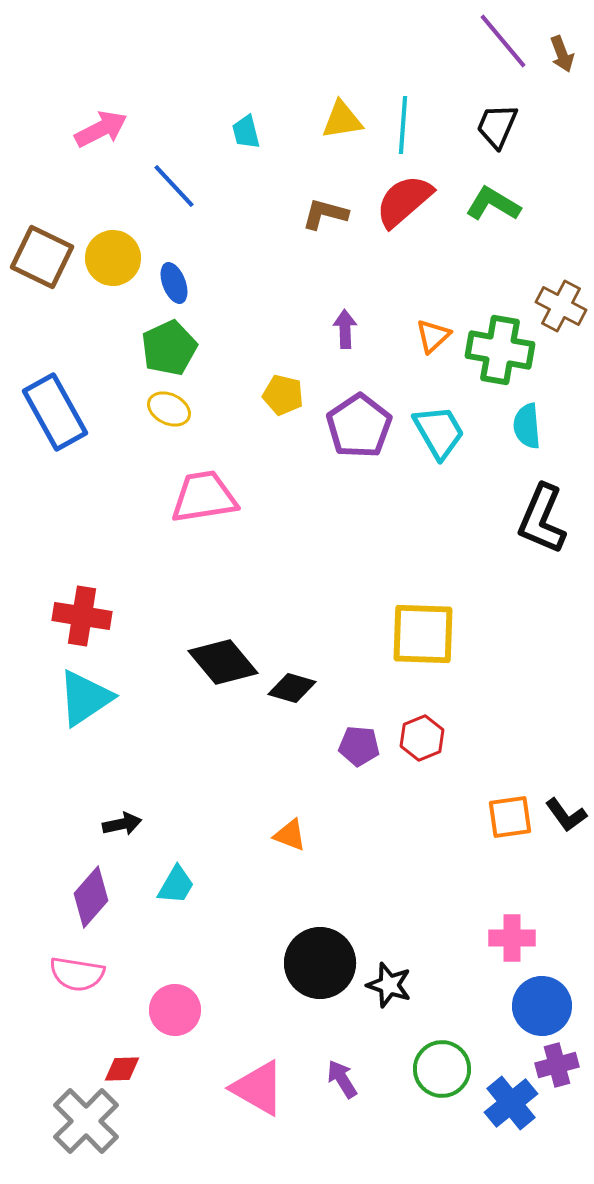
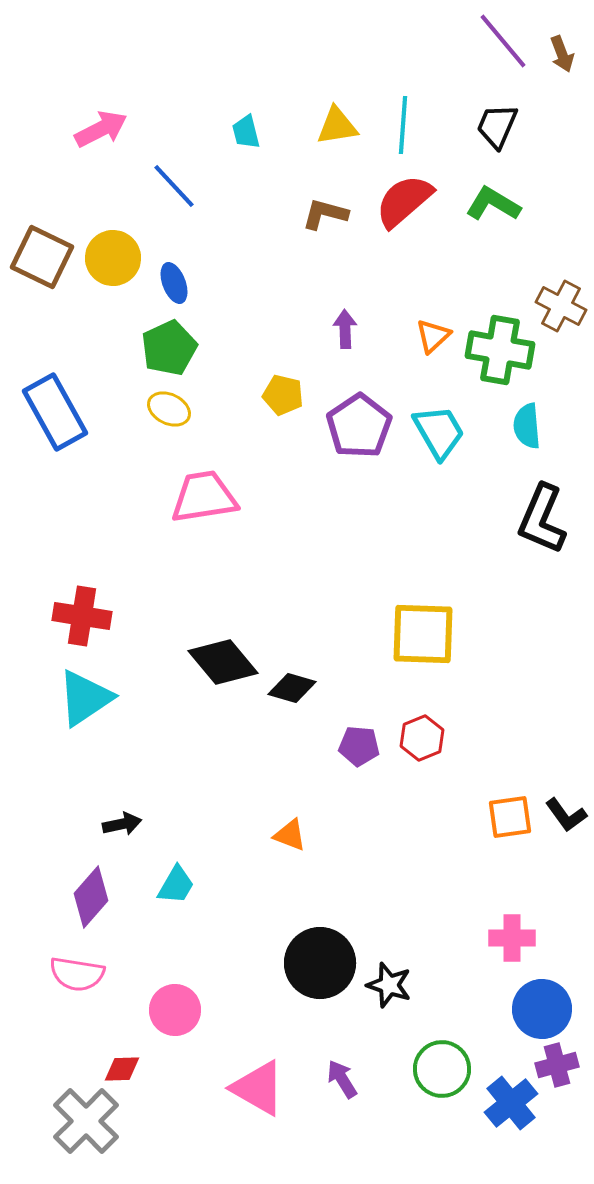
yellow triangle at (342, 120): moved 5 px left, 6 px down
blue circle at (542, 1006): moved 3 px down
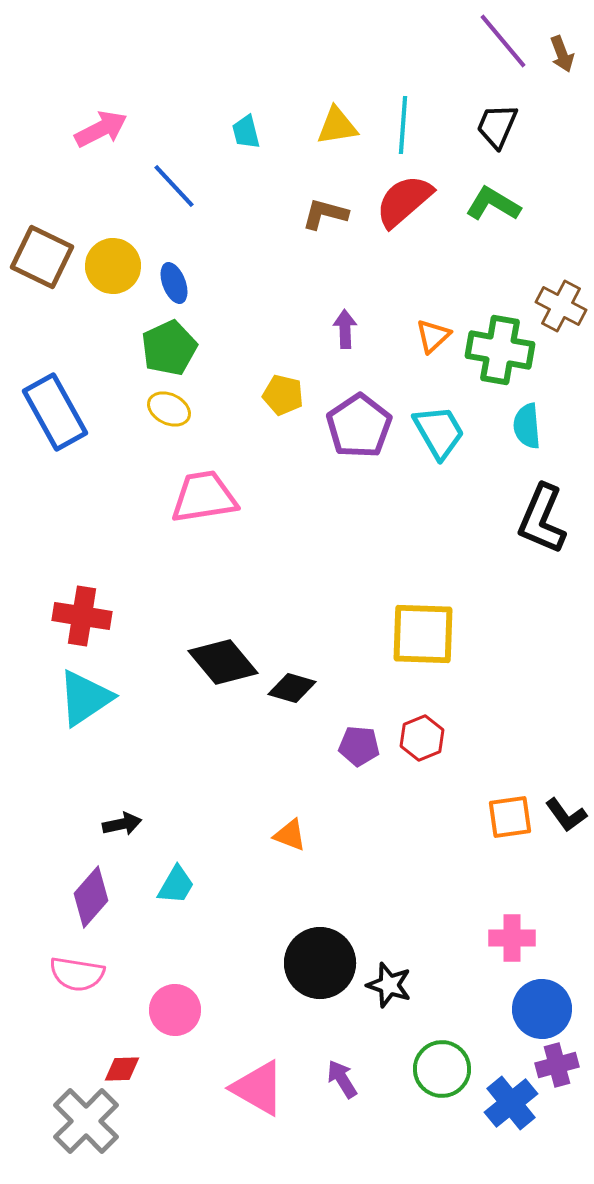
yellow circle at (113, 258): moved 8 px down
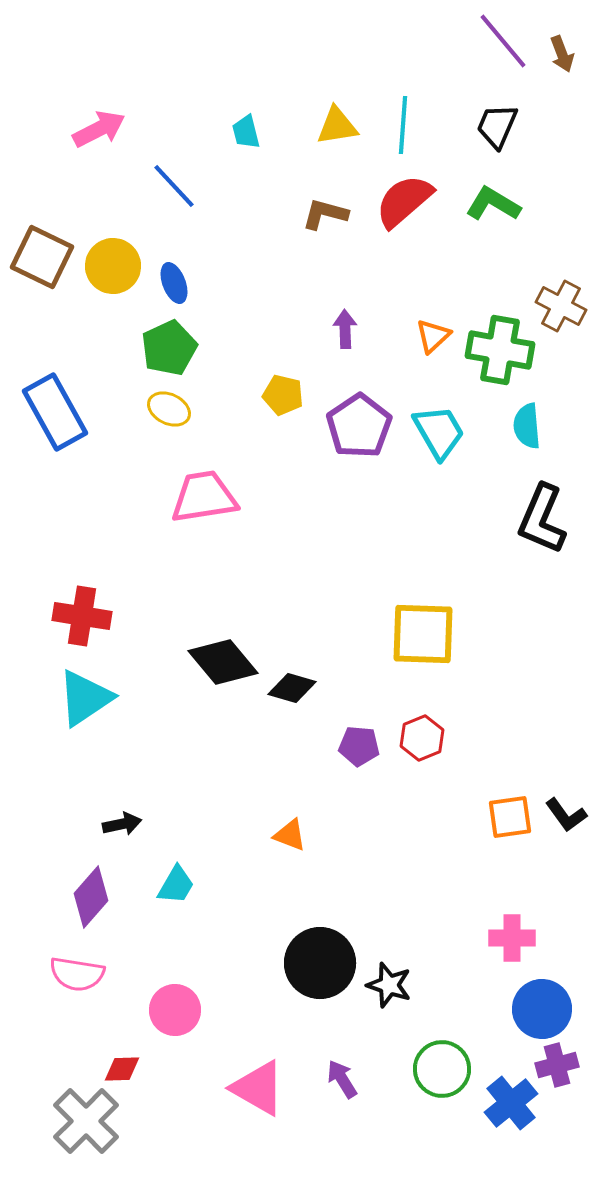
pink arrow at (101, 129): moved 2 px left
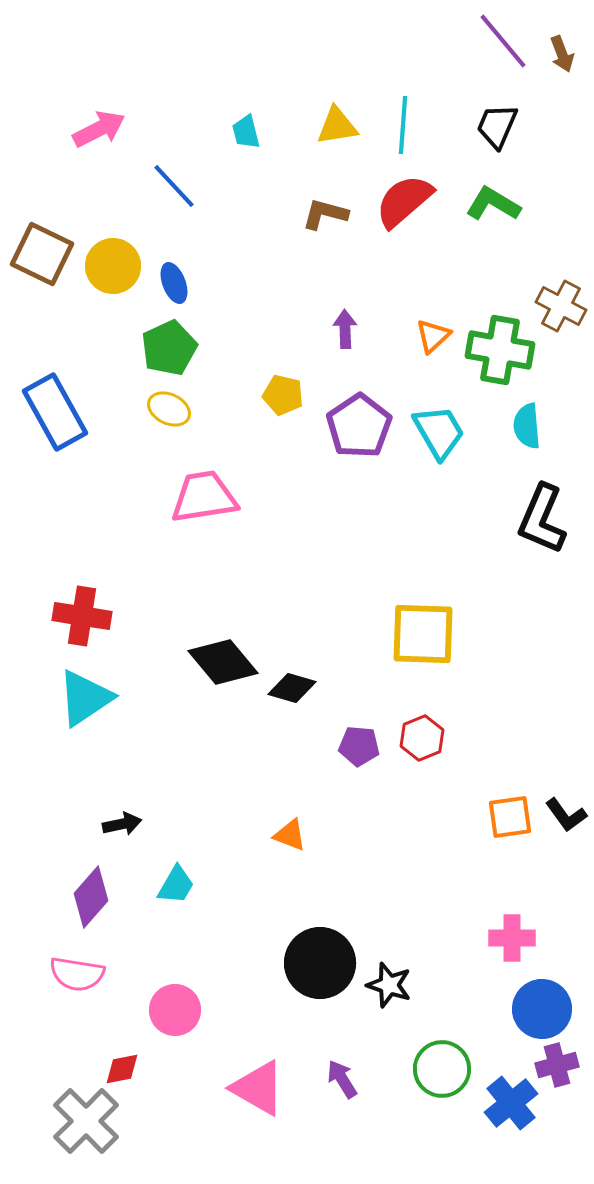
brown square at (42, 257): moved 3 px up
red diamond at (122, 1069): rotated 9 degrees counterclockwise
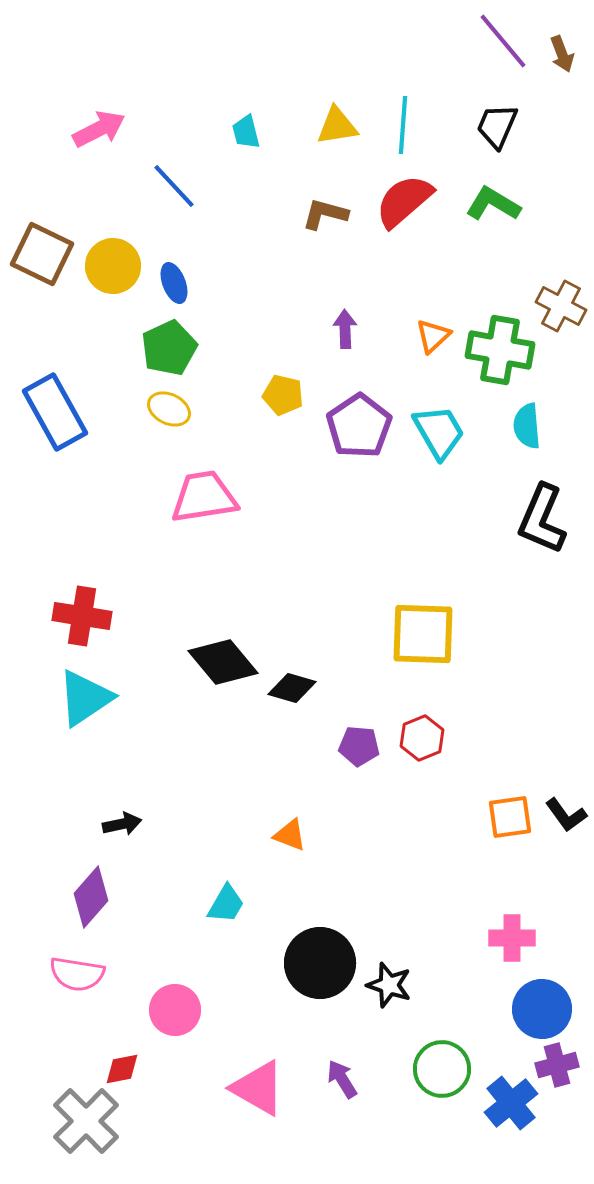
cyan trapezoid at (176, 885): moved 50 px right, 19 px down
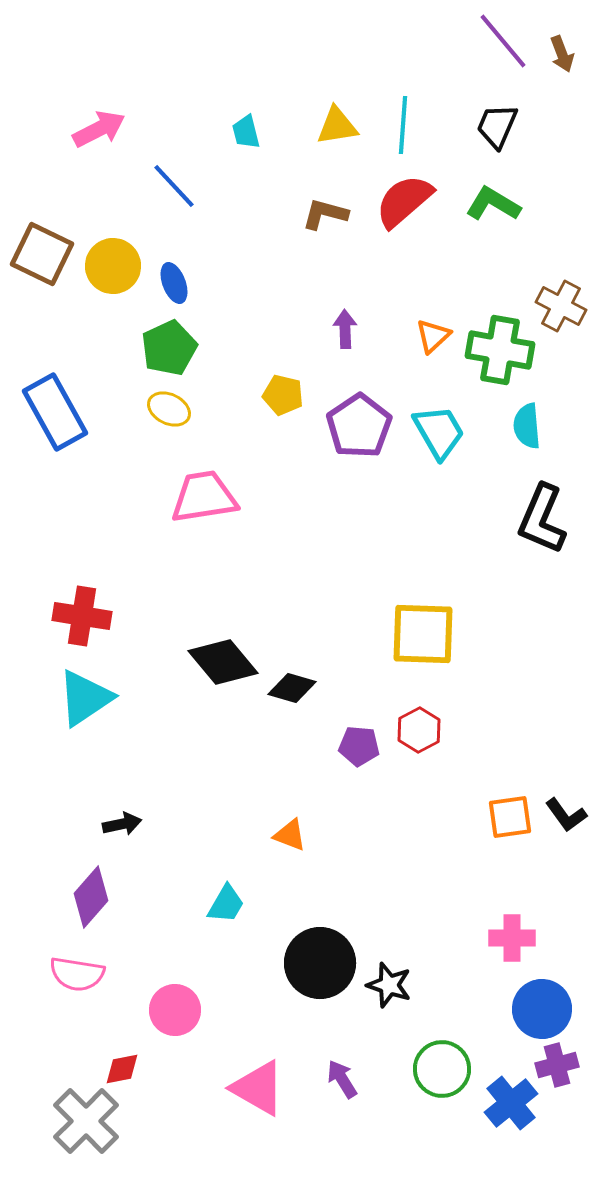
red hexagon at (422, 738): moved 3 px left, 8 px up; rotated 6 degrees counterclockwise
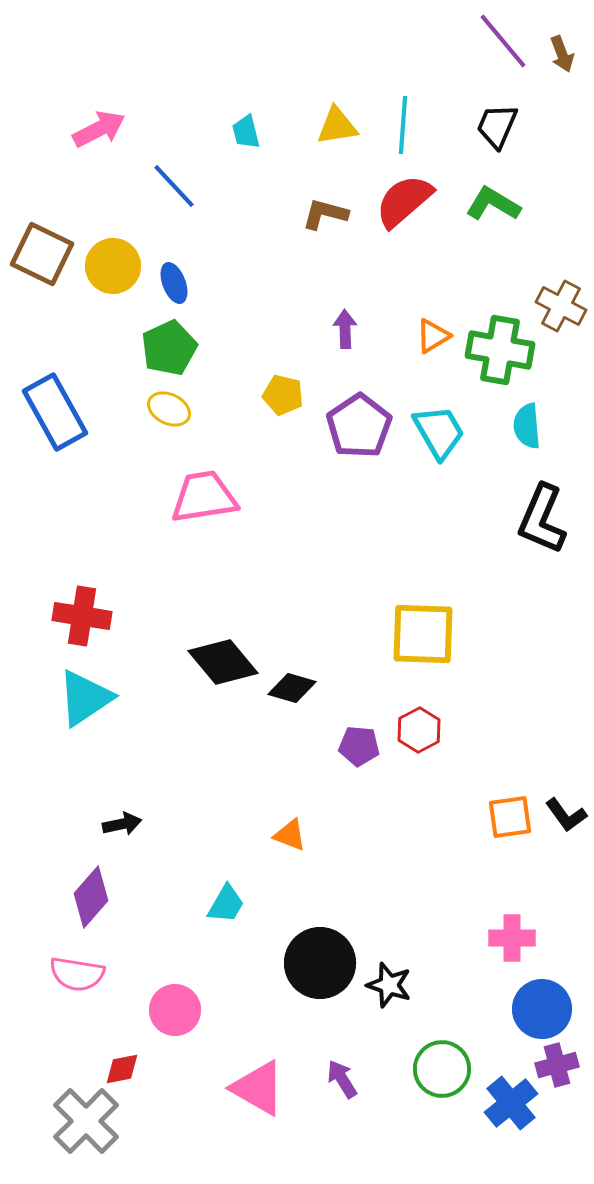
orange triangle at (433, 336): rotated 12 degrees clockwise
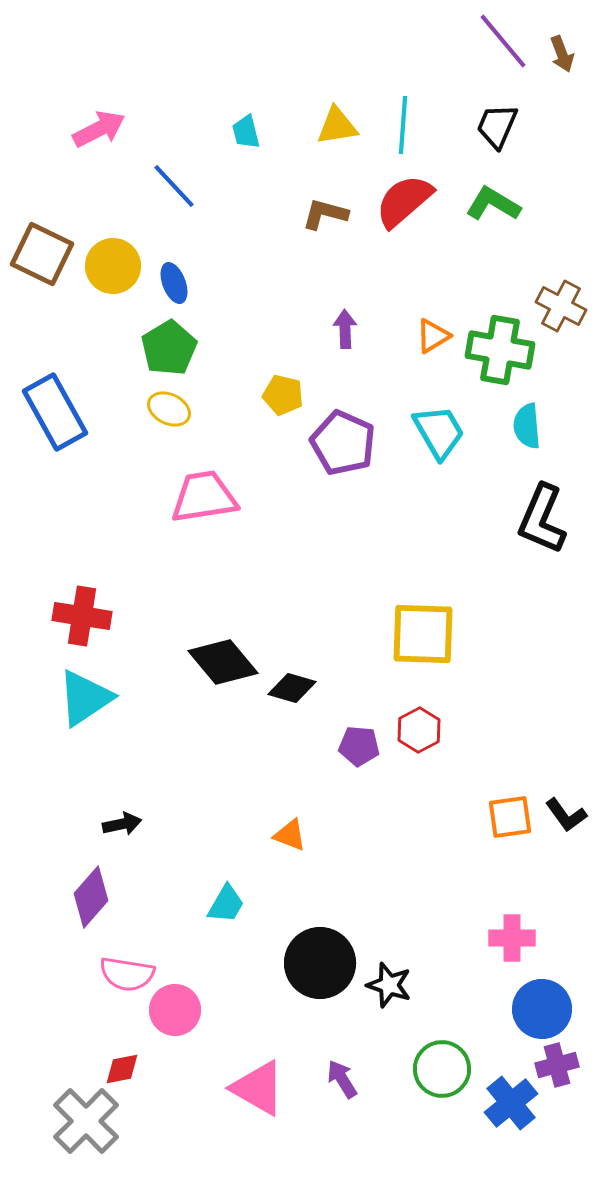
green pentagon at (169, 348): rotated 6 degrees counterclockwise
purple pentagon at (359, 426): moved 16 px left, 17 px down; rotated 14 degrees counterclockwise
pink semicircle at (77, 974): moved 50 px right
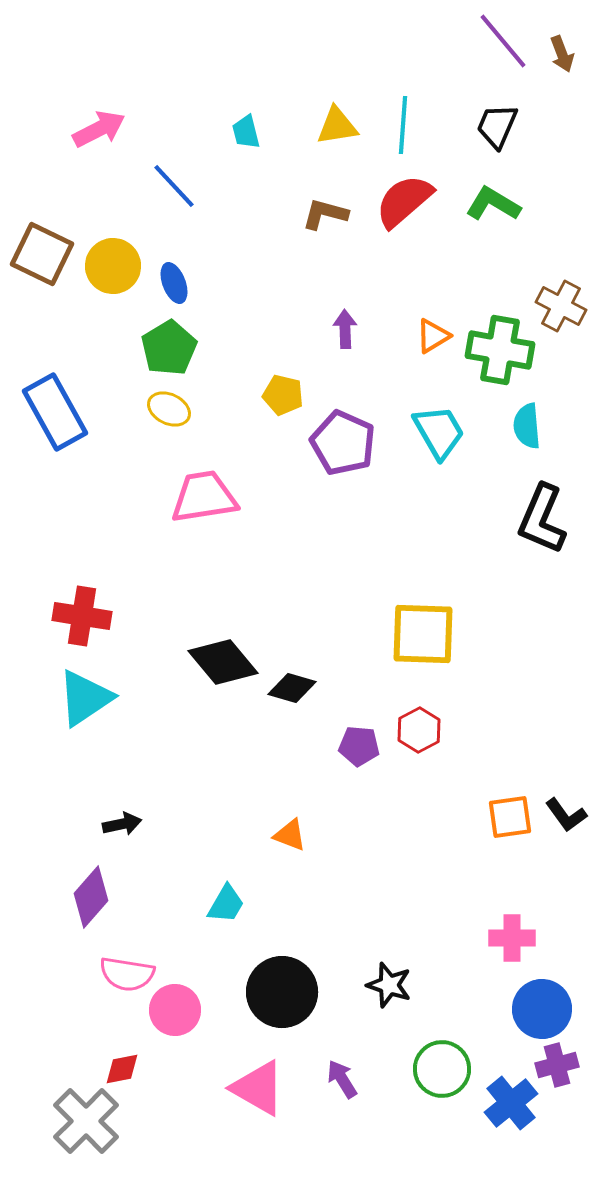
black circle at (320, 963): moved 38 px left, 29 px down
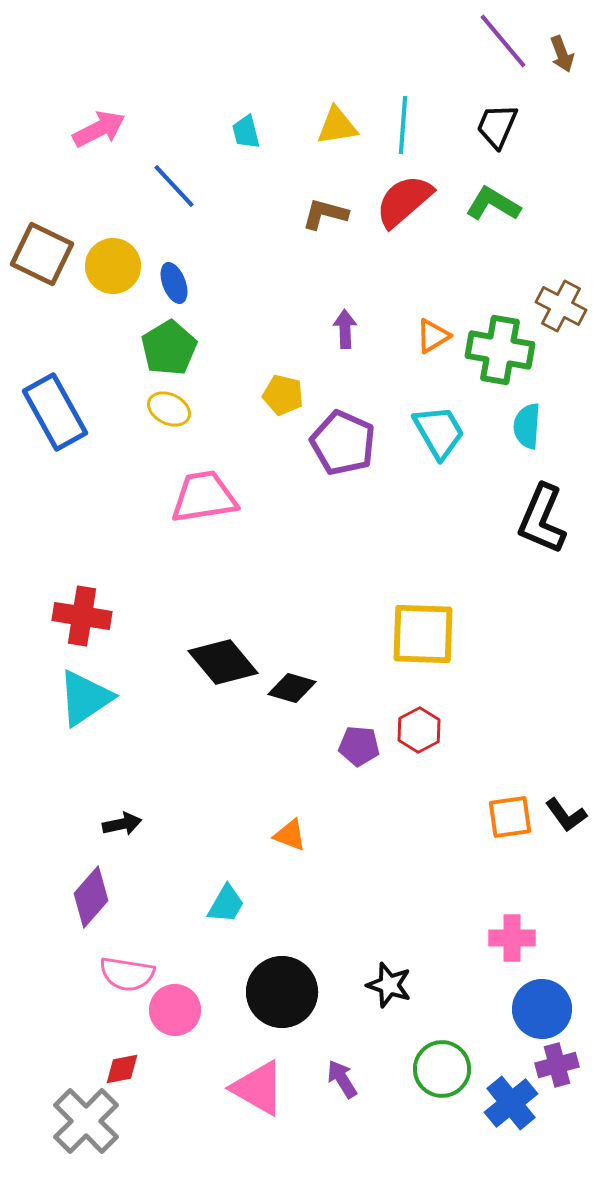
cyan semicircle at (527, 426): rotated 9 degrees clockwise
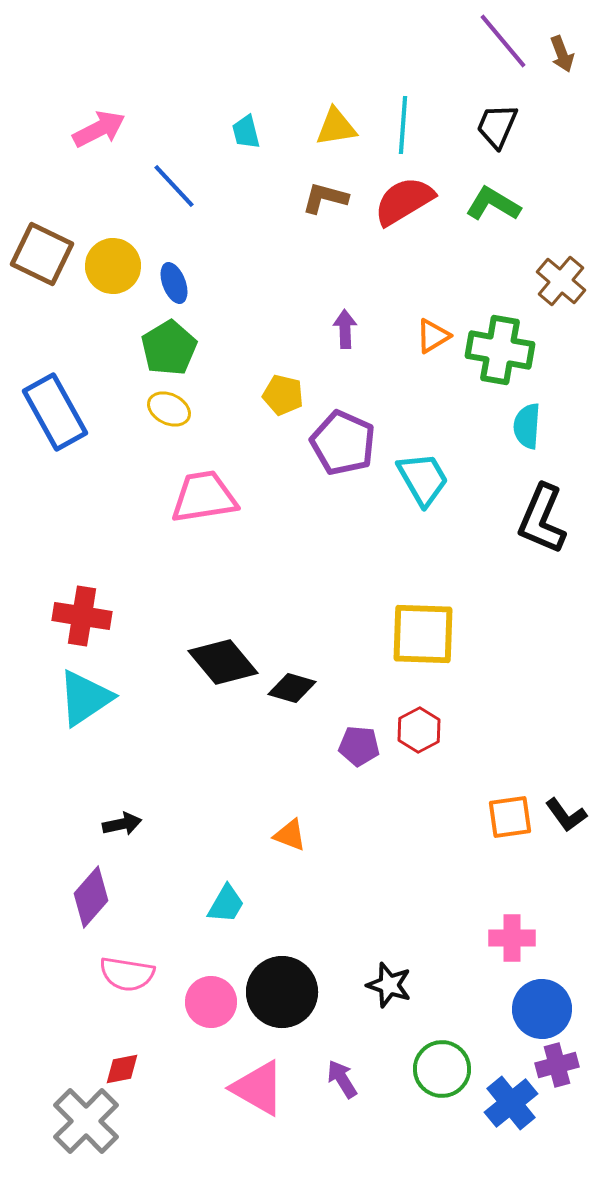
yellow triangle at (337, 126): moved 1 px left, 1 px down
red semicircle at (404, 201): rotated 10 degrees clockwise
brown L-shape at (325, 214): moved 16 px up
brown cross at (561, 306): moved 25 px up; rotated 12 degrees clockwise
cyan trapezoid at (439, 432): moved 16 px left, 47 px down
pink circle at (175, 1010): moved 36 px right, 8 px up
